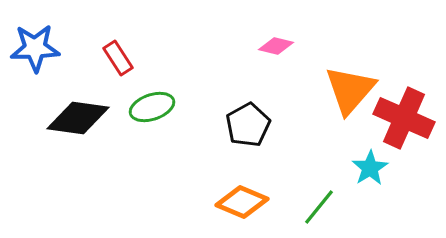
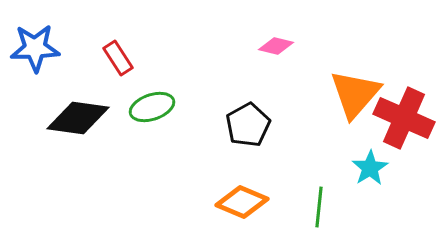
orange triangle: moved 5 px right, 4 px down
green line: rotated 33 degrees counterclockwise
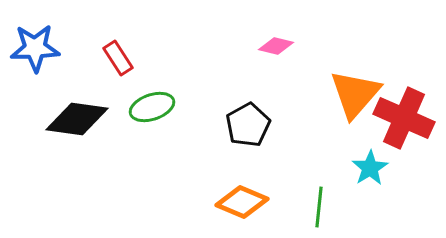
black diamond: moved 1 px left, 1 px down
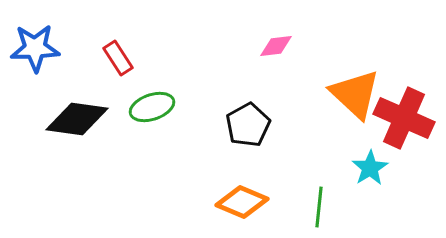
pink diamond: rotated 20 degrees counterclockwise
orange triangle: rotated 28 degrees counterclockwise
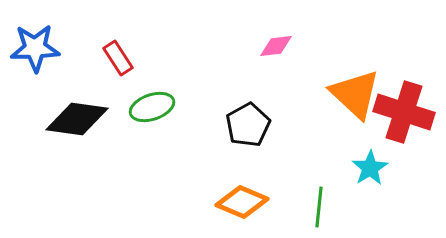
red cross: moved 6 px up; rotated 6 degrees counterclockwise
